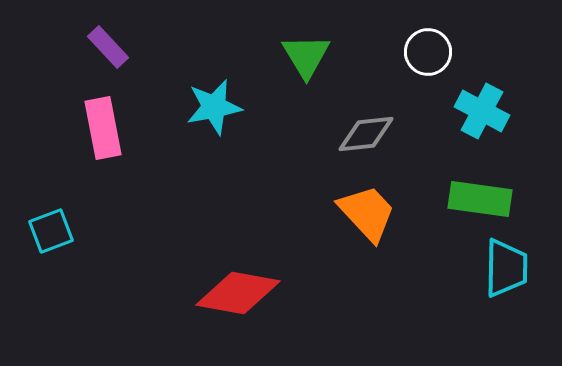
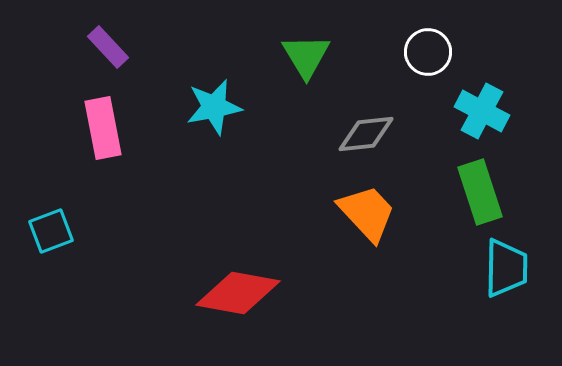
green rectangle: moved 7 px up; rotated 64 degrees clockwise
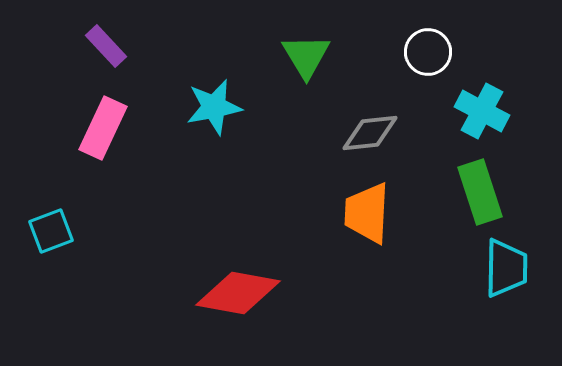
purple rectangle: moved 2 px left, 1 px up
pink rectangle: rotated 36 degrees clockwise
gray diamond: moved 4 px right, 1 px up
orange trapezoid: rotated 134 degrees counterclockwise
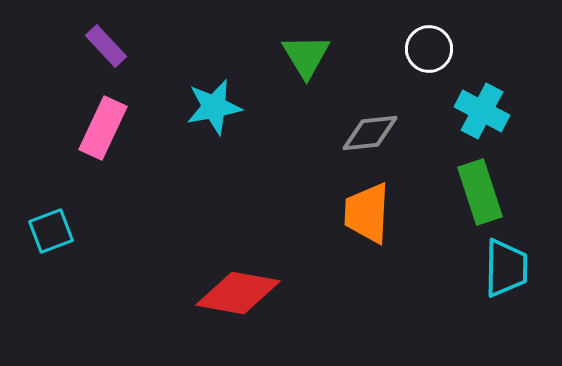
white circle: moved 1 px right, 3 px up
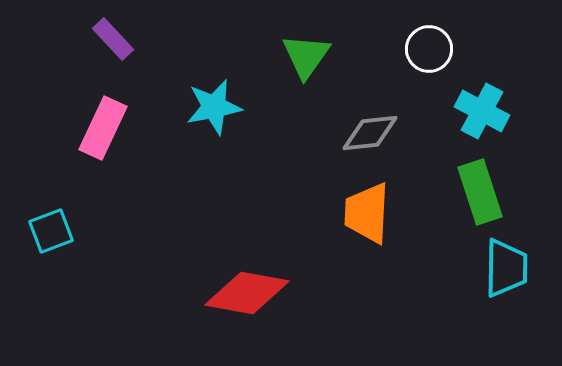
purple rectangle: moved 7 px right, 7 px up
green triangle: rotated 6 degrees clockwise
red diamond: moved 9 px right
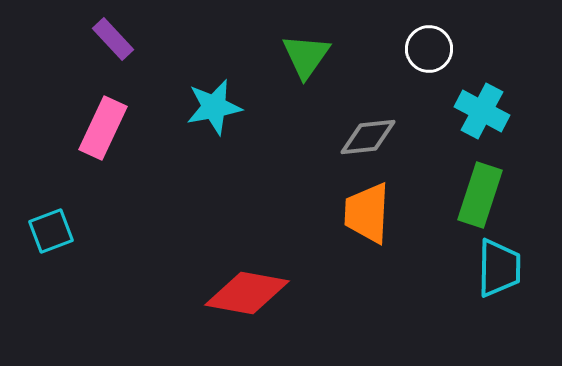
gray diamond: moved 2 px left, 4 px down
green rectangle: moved 3 px down; rotated 36 degrees clockwise
cyan trapezoid: moved 7 px left
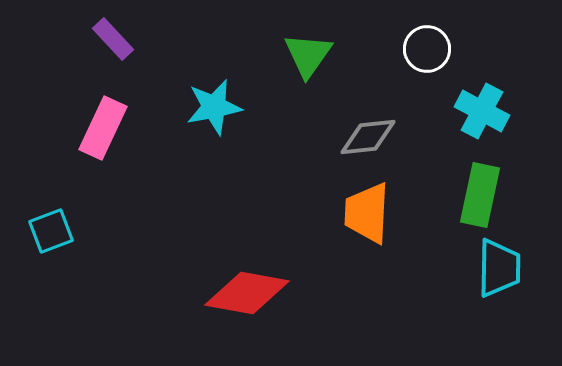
white circle: moved 2 px left
green triangle: moved 2 px right, 1 px up
green rectangle: rotated 6 degrees counterclockwise
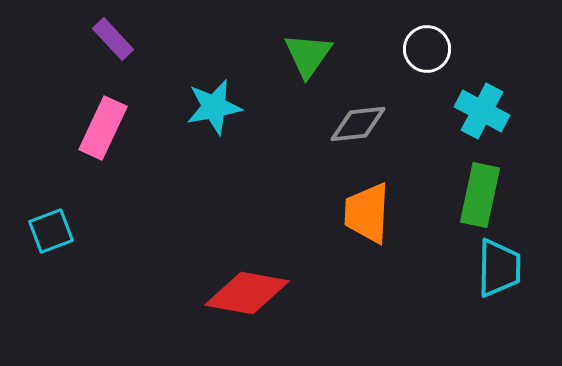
gray diamond: moved 10 px left, 13 px up
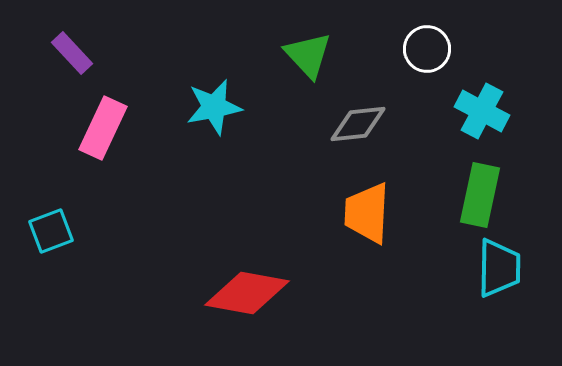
purple rectangle: moved 41 px left, 14 px down
green triangle: rotated 18 degrees counterclockwise
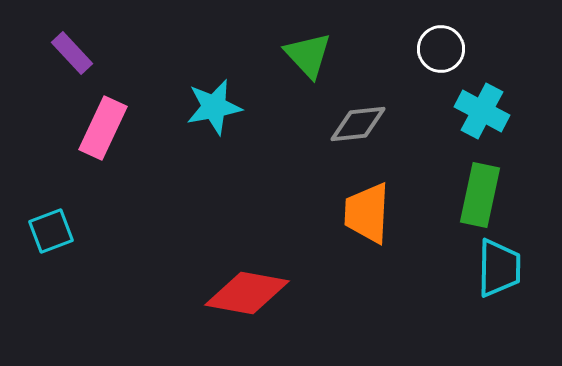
white circle: moved 14 px right
